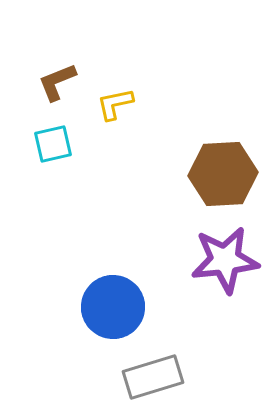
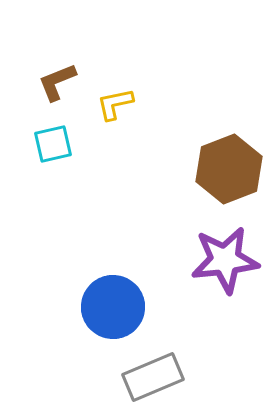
brown hexagon: moved 6 px right, 5 px up; rotated 18 degrees counterclockwise
gray rectangle: rotated 6 degrees counterclockwise
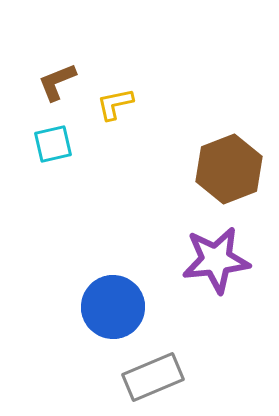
purple star: moved 9 px left
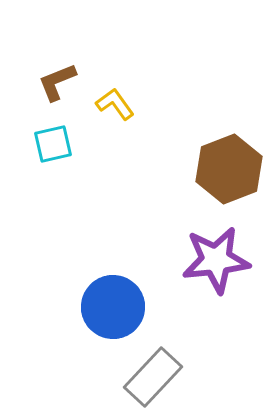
yellow L-shape: rotated 66 degrees clockwise
gray rectangle: rotated 24 degrees counterclockwise
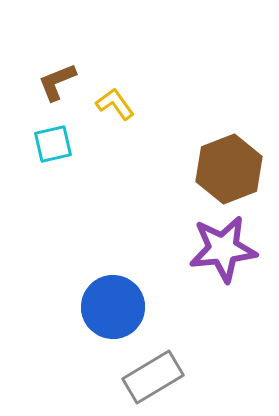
purple star: moved 7 px right, 11 px up
gray rectangle: rotated 16 degrees clockwise
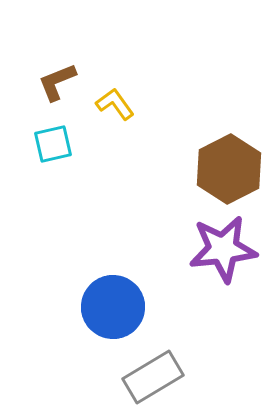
brown hexagon: rotated 6 degrees counterclockwise
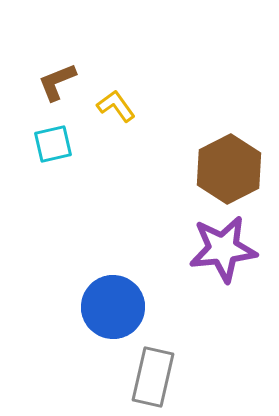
yellow L-shape: moved 1 px right, 2 px down
gray rectangle: rotated 46 degrees counterclockwise
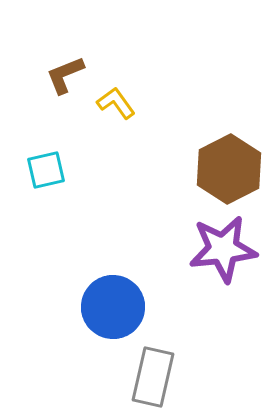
brown L-shape: moved 8 px right, 7 px up
yellow L-shape: moved 3 px up
cyan square: moved 7 px left, 26 px down
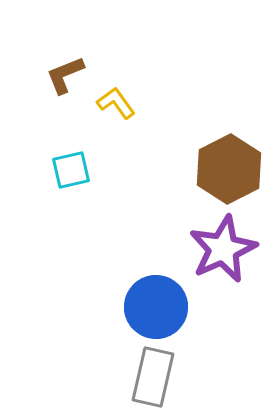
cyan square: moved 25 px right
purple star: rotated 18 degrees counterclockwise
blue circle: moved 43 px right
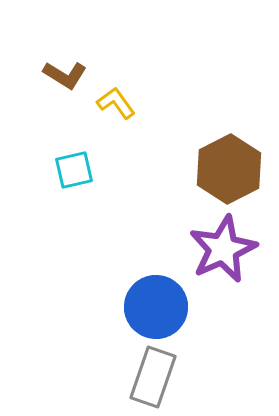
brown L-shape: rotated 126 degrees counterclockwise
cyan square: moved 3 px right
gray rectangle: rotated 6 degrees clockwise
